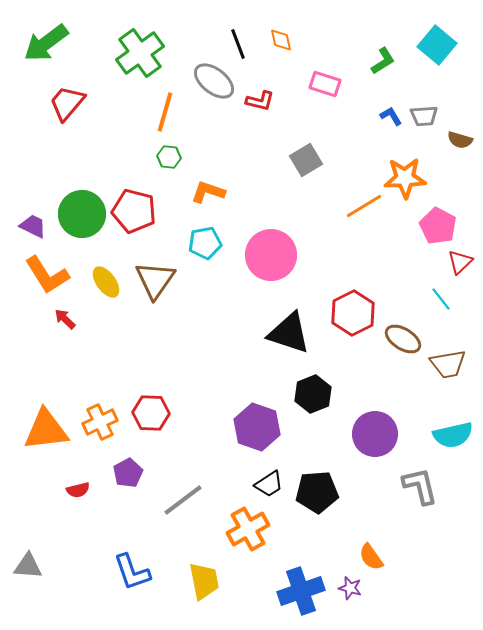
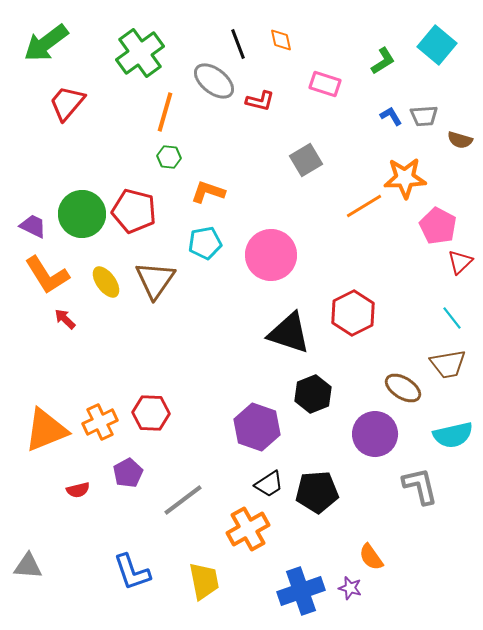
cyan line at (441, 299): moved 11 px right, 19 px down
brown ellipse at (403, 339): moved 49 px down
orange triangle at (46, 430): rotated 15 degrees counterclockwise
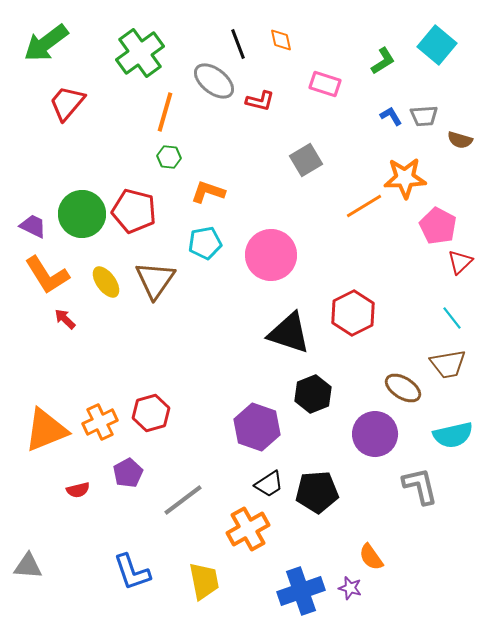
red hexagon at (151, 413): rotated 18 degrees counterclockwise
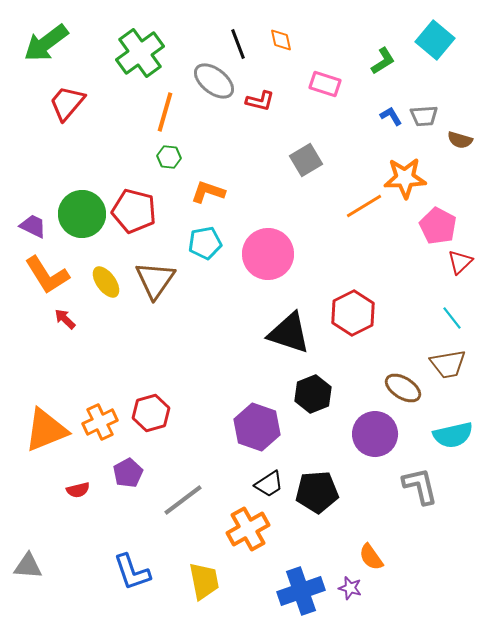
cyan square at (437, 45): moved 2 px left, 5 px up
pink circle at (271, 255): moved 3 px left, 1 px up
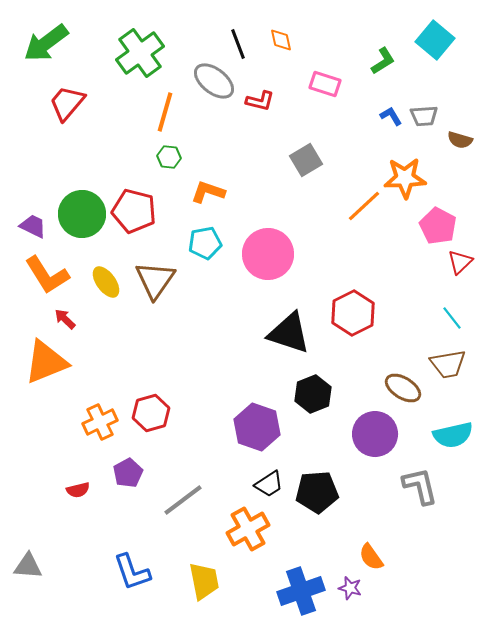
orange line at (364, 206): rotated 12 degrees counterclockwise
orange triangle at (46, 430): moved 68 px up
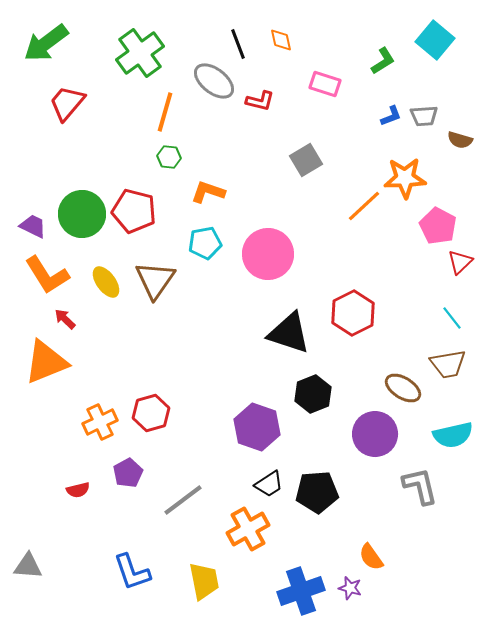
blue L-shape at (391, 116): rotated 100 degrees clockwise
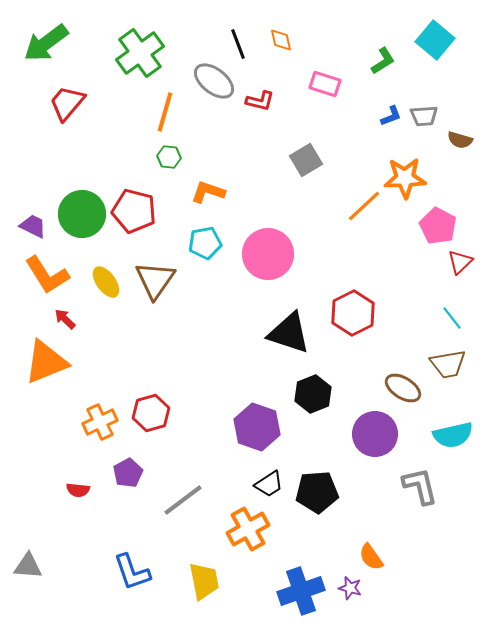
red semicircle at (78, 490): rotated 20 degrees clockwise
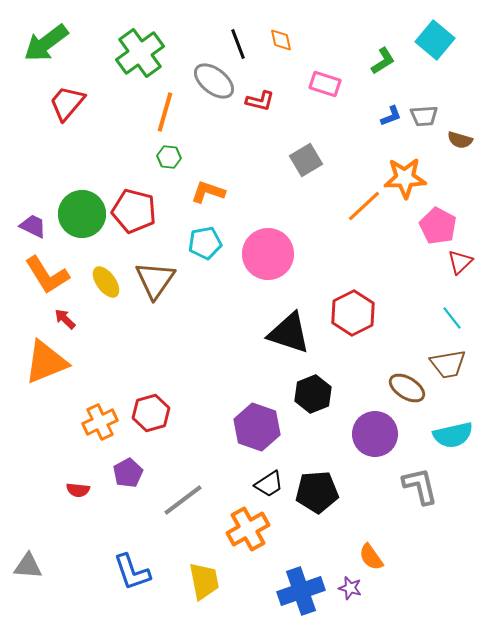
brown ellipse at (403, 388): moved 4 px right
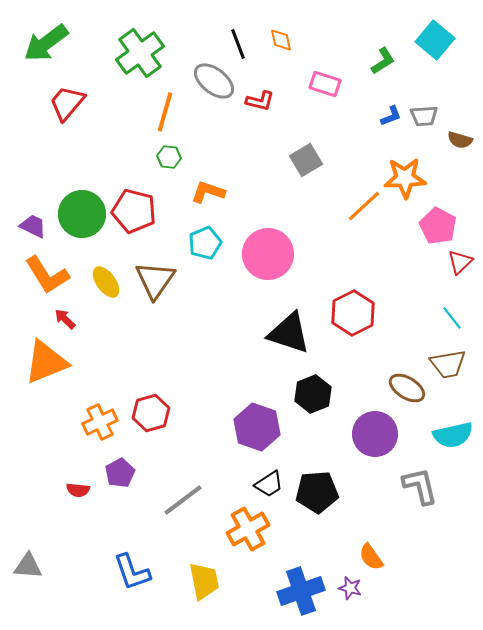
cyan pentagon at (205, 243): rotated 12 degrees counterclockwise
purple pentagon at (128, 473): moved 8 px left
